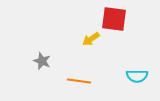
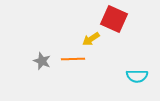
red square: rotated 16 degrees clockwise
orange line: moved 6 px left, 22 px up; rotated 10 degrees counterclockwise
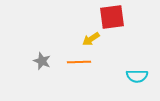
red square: moved 2 px left, 2 px up; rotated 32 degrees counterclockwise
orange line: moved 6 px right, 3 px down
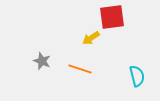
yellow arrow: moved 1 px up
orange line: moved 1 px right, 7 px down; rotated 20 degrees clockwise
cyan semicircle: rotated 105 degrees counterclockwise
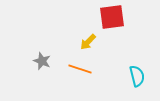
yellow arrow: moved 3 px left, 4 px down; rotated 12 degrees counterclockwise
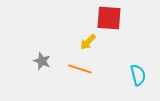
red square: moved 3 px left, 1 px down; rotated 12 degrees clockwise
cyan semicircle: moved 1 px right, 1 px up
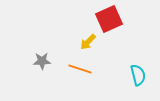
red square: moved 1 px down; rotated 28 degrees counterclockwise
gray star: rotated 24 degrees counterclockwise
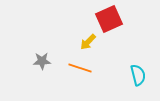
orange line: moved 1 px up
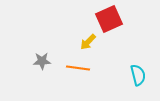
orange line: moved 2 px left; rotated 10 degrees counterclockwise
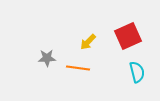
red square: moved 19 px right, 17 px down
gray star: moved 5 px right, 3 px up
cyan semicircle: moved 1 px left, 3 px up
